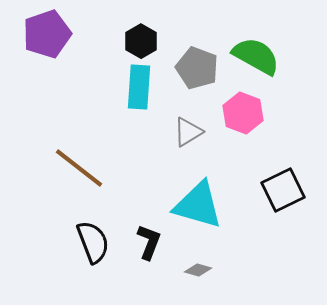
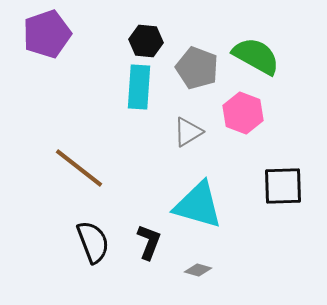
black hexagon: moved 5 px right; rotated 24 degrees counterclockwise
black square: moved 4 px up; rotated 24 degrees clockwise
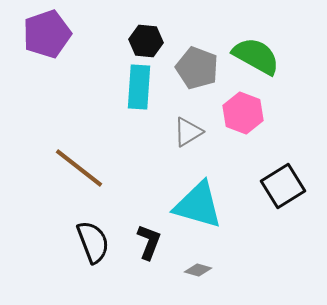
black square: rotated 30 degrees counterclockwise
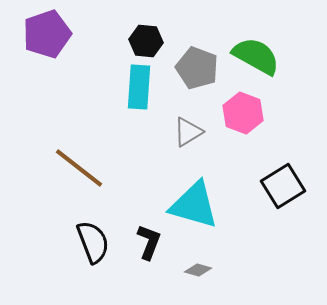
cyan triangle: moved 4 px left
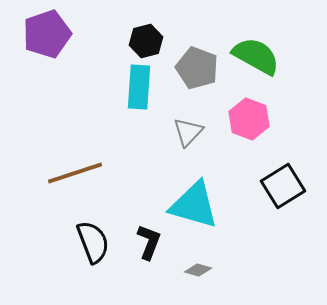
black hexagon: rotated 20 degrees counterclockwise
pink hexagon: moved 6 px right, 6 px down
gray triangle: rotated 16 degrees counterclockwise
brown line: moved 4 px left, 5 px down; rotated 56 degrees counterclockwise
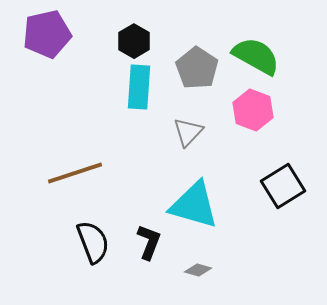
purple pentagon: rotated 6 degrees clockwise
black hexagon: moved 12 px left; rotated 16 degrees counterclockwise
gray pentagon: rotated 12 degrees clockwise
pink hexagon: moved 4 px right, 9 px up
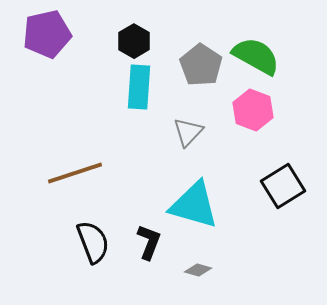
gray pentagon: moved 4 px right, 3 px up
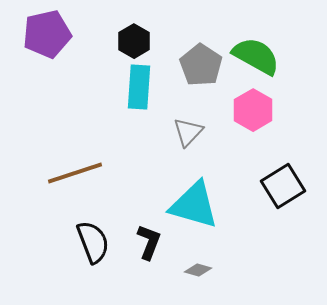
pink hexagon: rotated 9 degrees clockwise
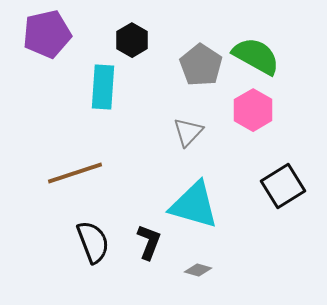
black hexagon: moved 2 px left, 1 px up
cyan rectangle: moved 36 px left
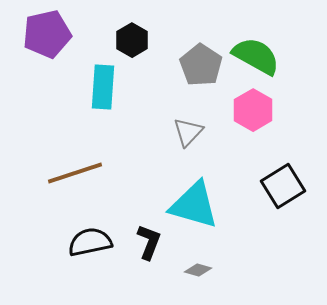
black semicircle: moved 3 px left; rotated 81 degrees counterclockwise
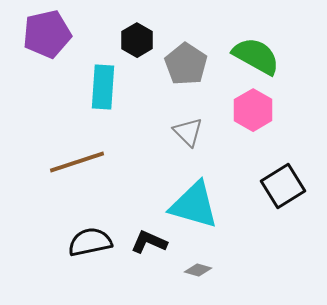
black hexagon: moved 5 px right
gray pentagon: moved 15 px left, 1 px up
gray triangle: rotated 28 degrees counterclockwise
brown line: moved 2 px right, 11 px up
black L-shape: rotated 87 degrees counterclockwise
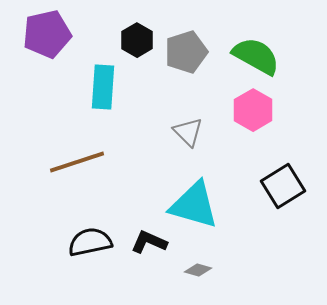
gray pentagon: moved 12 px up; rotated 21 degrees clockwise
